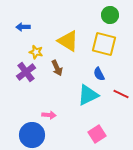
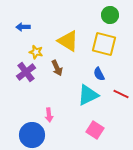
pink arrow: rotated 80 degrees clockwise
pink square: moved 2 px left, 4 px up; rotated 24 degrees counterclockwise
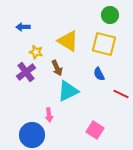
cyan triangle: moved 20 px left, 4 px up
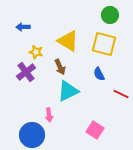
brown arrow: moved 3 px right, 1 px up
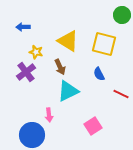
green circle: moved 12 px right
pink square: moved 2 px left, 4 px up; rotated 24 degrees clockwise
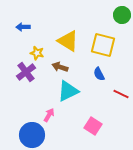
yellow square: moved 1 px left, 1 px down
yellow star: moved 1 px right, 1 px down
brown arrow: rotated 133 degrees clockwise
pink arrow: rotated 144 degrees counterclockwise
pink square: rotated 24 degrees counterclockwise
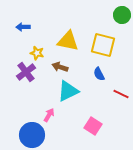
yellow triangle: rotated 20 degrees counterclockwise
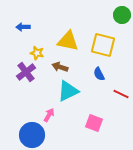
pink square: moved 1 px right, 3 px up; rotated 12 degrees counterclockwise
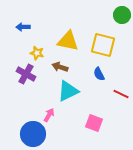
purple cross: moved 2 px down; rotated 24 degrees counterclockwise
blue circle: moved 1 px right, 1 px up
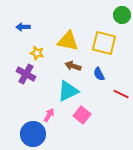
yellow square: moved 1 px right, 2 px up
brown arrow: moved 13 px right, 1 px up
pink square: moved 12 px left, 8 px up; rotated 18 degrees clockwise
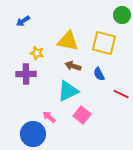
blue arrow: moved 6 px up; rotated 32 degrees counterclockwise
purple cross: rotated 30 degrees counterclockwise
pink arrow: moved 2 px down; rotated 80 degrees counterclockwise
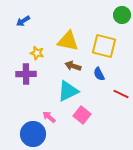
yellow square: moved 3 px down
